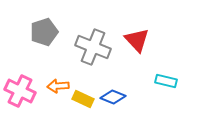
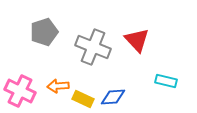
blue diamond: rotated 25 degrees counterclockwise
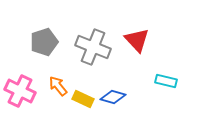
gray pentagon: moved 10 px down
orange arrow: rotated 55 degrees clockwise
blue diamond: rotated 20 degrees clockwise
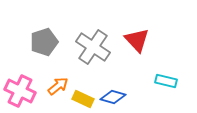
gray cross: rotated 12 degrees clockwise
orange arrow: rotated 90 degrees clockwise
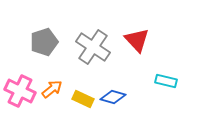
orange arrow: moved 6 px left, 3 px down
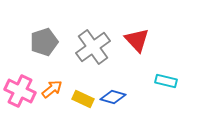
gray cross: rotated 20 degrees clockwise
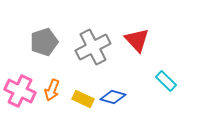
gray cross: rotated 8 degrees clockwise
cyan rectangle: rotated 30 degrees clockwise
orange arrow: moved 1 px down; rotated 150 degrees clockwise
